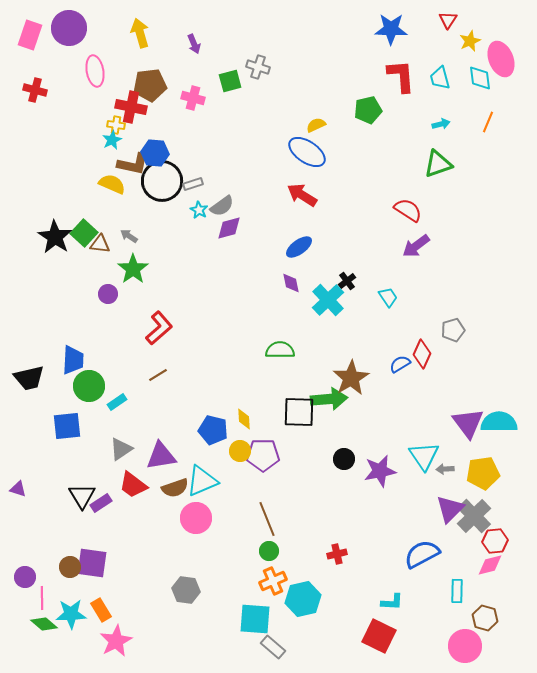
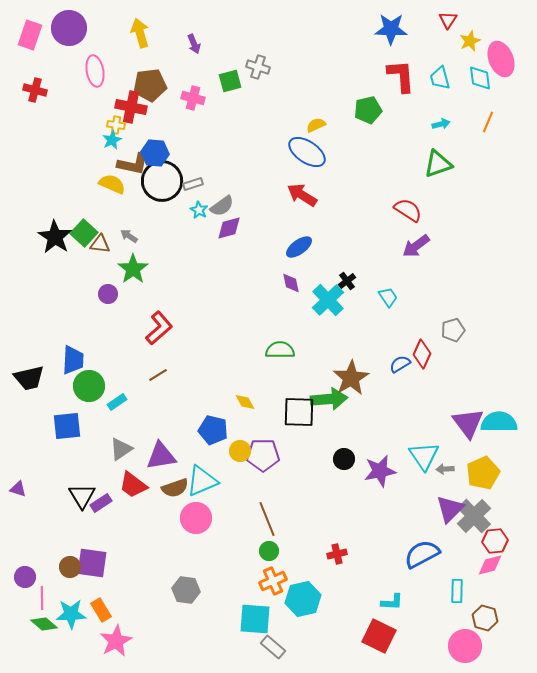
yellow diamond at (244, 419): moved 1 px right, 17 px up; rotated 25 degrees counterclockwise
yellow pentagon at (483, 473): rotated 16 degrees counterclockwise
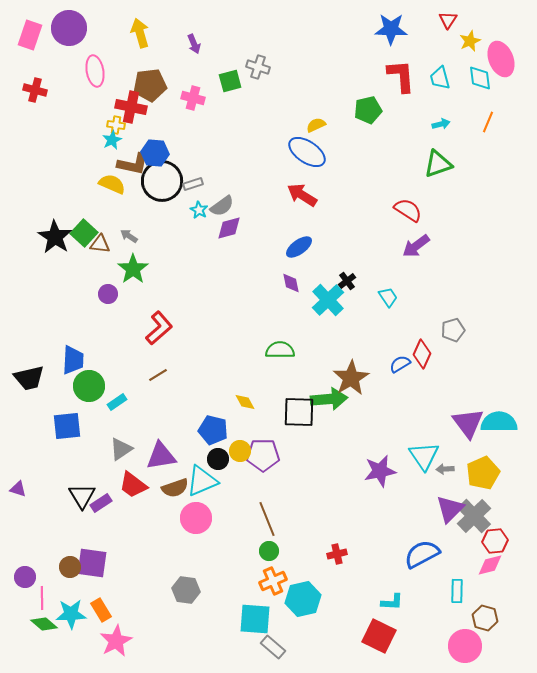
black circle at (344, 459): moved 126 px left
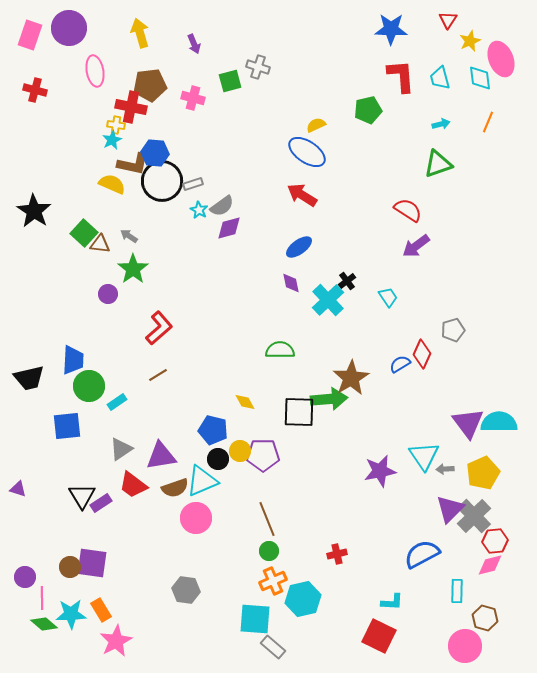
black star at (55, 237): moved 21 px left, 26 px up
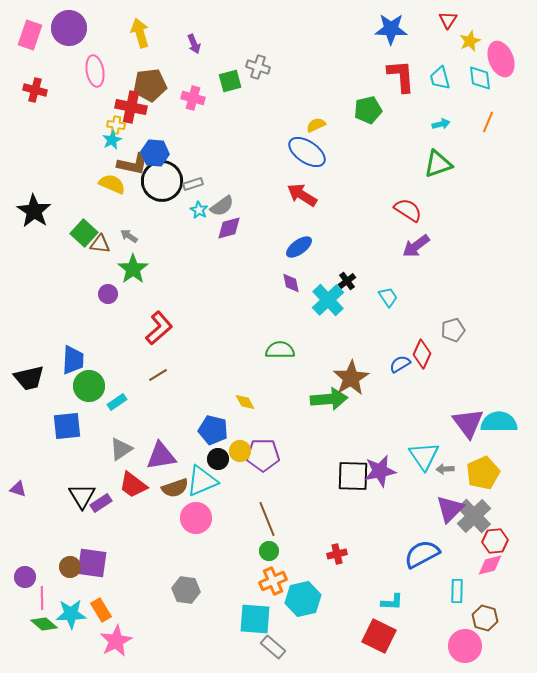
black square at (299, 412): moved 54 px right, 64 px down
